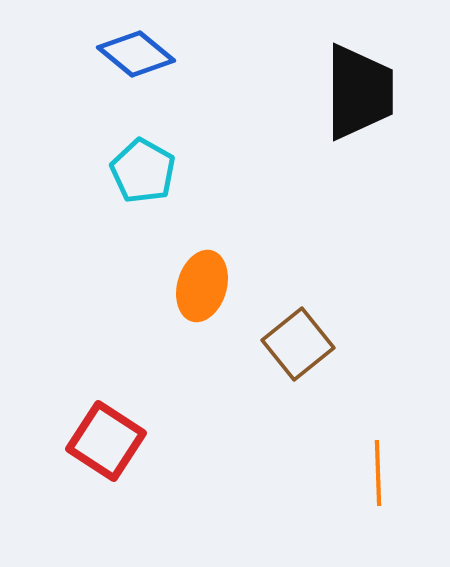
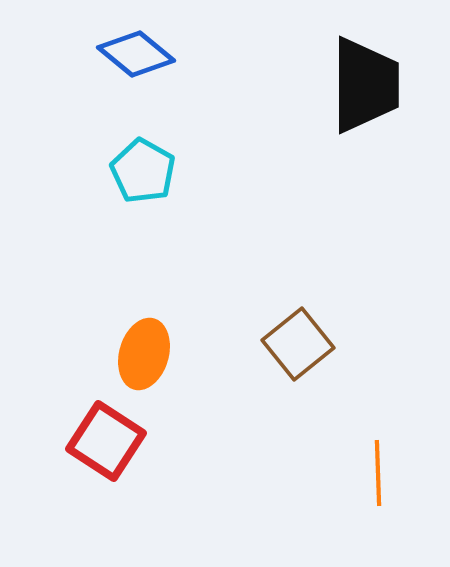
black trapezoid: moved 6 px right, 7 px up
orange ellipse: moved 58 px left, 68 px down
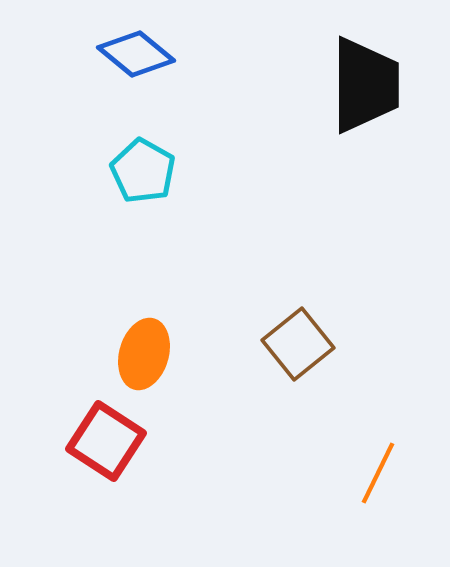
orange line: rotated 28 degrees clockwise
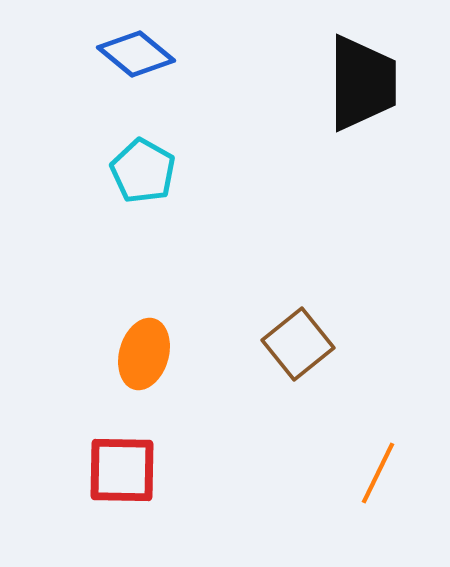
black trapezoid: moved 3 px left, 2 px up
red square: moved 16 px right, 29 px down; rotated 32 degrees counterclockwise
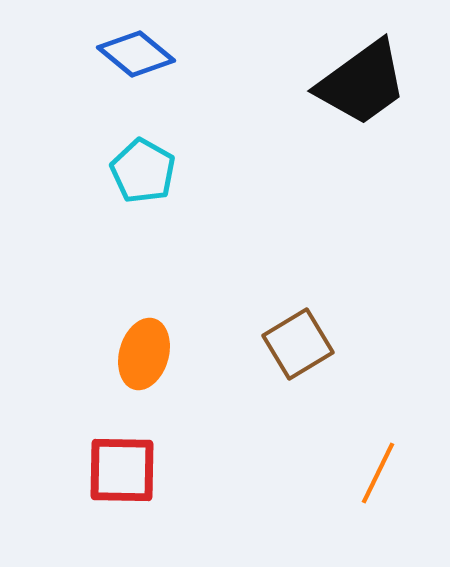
black trapezoid: rotated 54 degrees clockwise
brown square: rotated 8 degrees clockwise
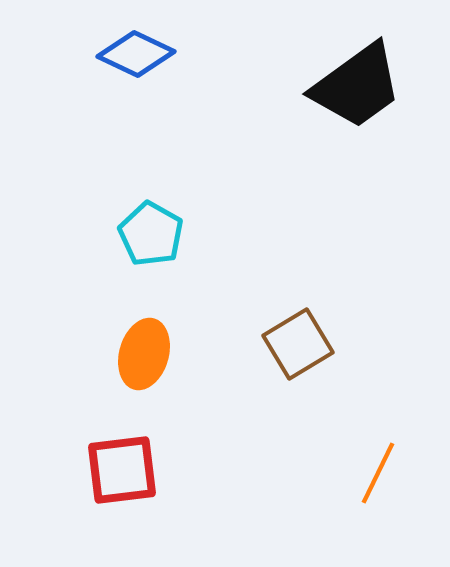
blue diamond: rotated 14 degrees counterclockwise
black trapezoid: moved 5 px left, 3 px down
cyan pentagon: moved 8 px right, 63 px down
red square: rotated 8 degrees counterclockwise
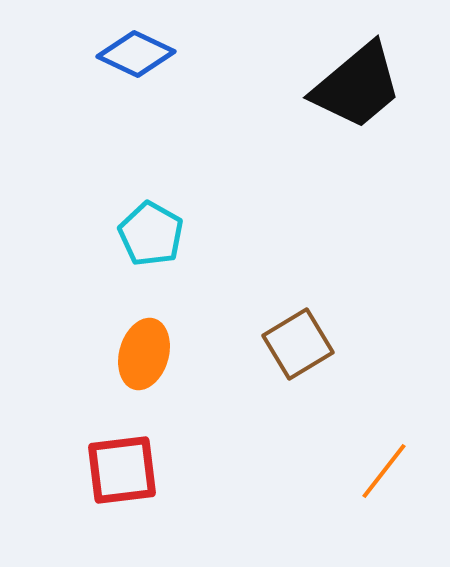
black trapezoid: rotated 4 degrees counterclockwise
orange line: moved 6 px right, 2 px up; rotated 12 degrees clockwise
